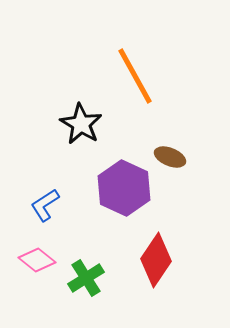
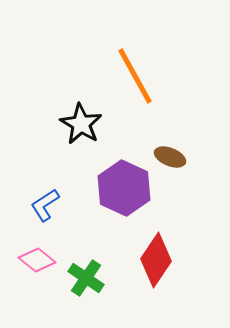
green cross: rotated 24 degrees counterclockwise
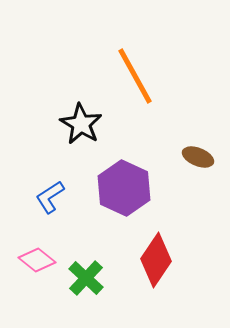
brown ellipse: moved 28 px right
blue L-shape: moved 5 px right, 8 px up
green cross: rotated 9 degrees clockwise
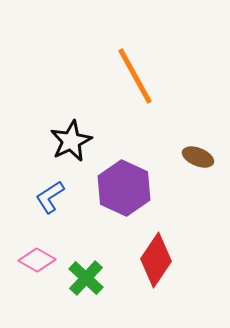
black star: moved 10 px left, 17 px down; rotated 15 degrees clockwise
pink diamond: rotated 9 degrees counterclockwise
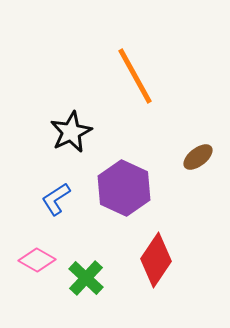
black star: moved 9 px up
brown ellipse: rotated 60 degrees counterclockwise
blue L-shape: moved 6 px right, 2 px down
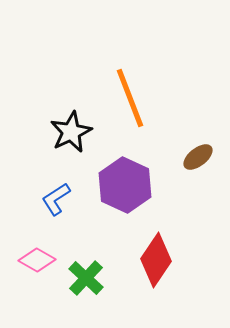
orange line: moved 5 px left, 22 px down; rotated 8 degrees clockwise
purple hexagon: moved 1 px right, 3 px up
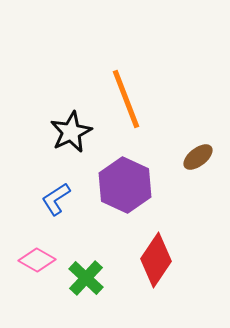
orange line: moved 4 px left, 1 px down
